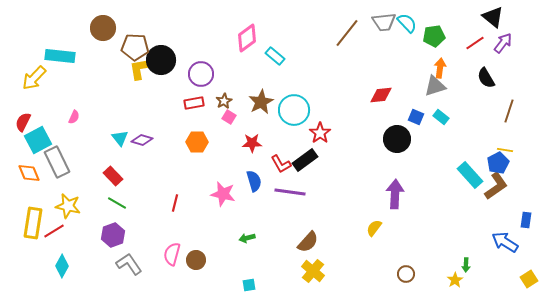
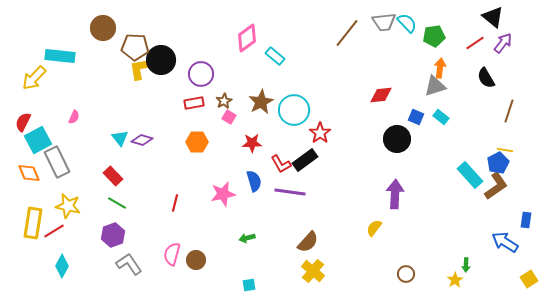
pink star at (223, 194): rotated 25 degrees counterclockwise
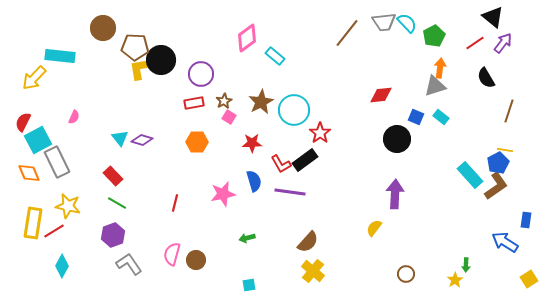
green pentagon at (434, 36): rotated 20 degrees counterclockwise
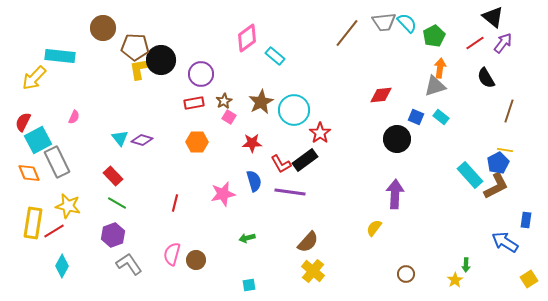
brown L-shape at (496, 186): rotated 8 degrees clockwise
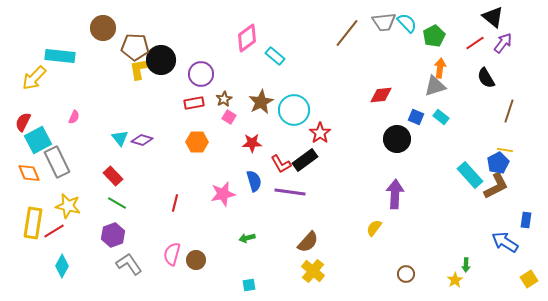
brown star at (224, 101): moved 2 px up
